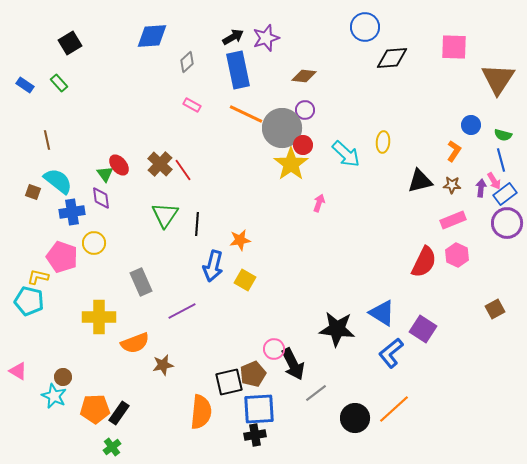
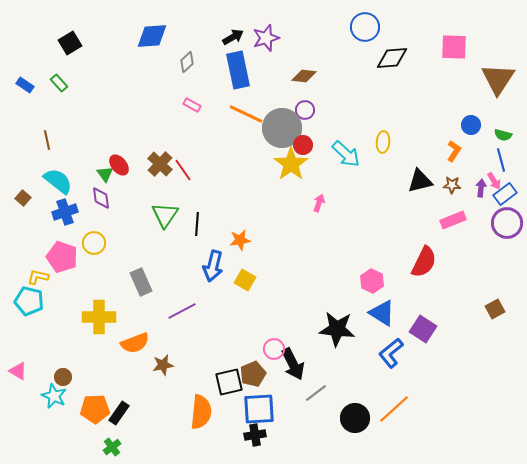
brown square at (33, 192): moved 10 px left, 6 px down; rotated 21 degrees clockwise
blue cross at (72, 212): moved 7 px left; rotated 10 degrees counterclockwise
pink hexagon at (457, 255): moved 85 px left, 26 px down
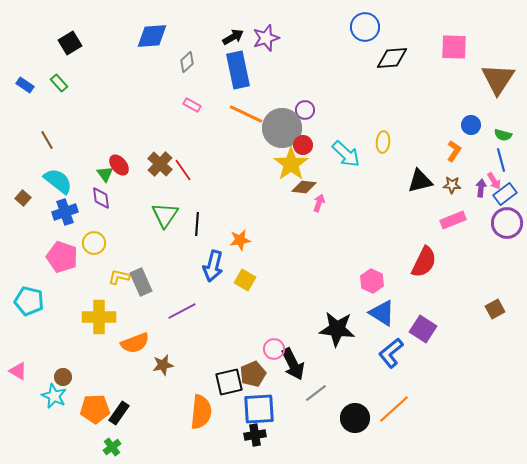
brown diamond at (304, 76): moved 111 px down
brown line at (47, 140): rotated 18 degrees counterclockwise
yellow L-shape at (38, 277): moved 81 px right
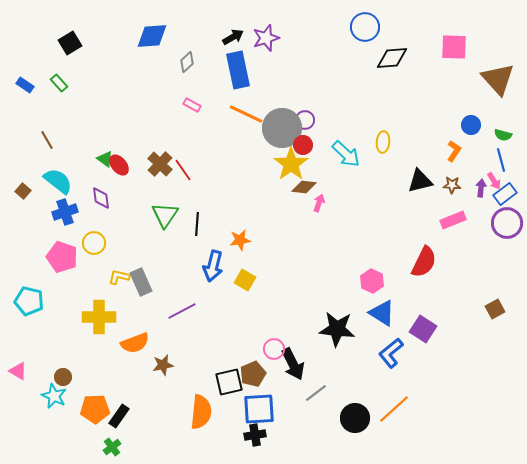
brown triangle at (498, 79): rotated 15 degrees counterclockwise
purple circle at (305, 110): moved 10 px down
green triangle at (105, 174): moved 15 px up; rotated 18 degrees counterclockwise
brown square at (23, 198): moved 7 px up
black rectangle at (119, 413): moved 3 px down
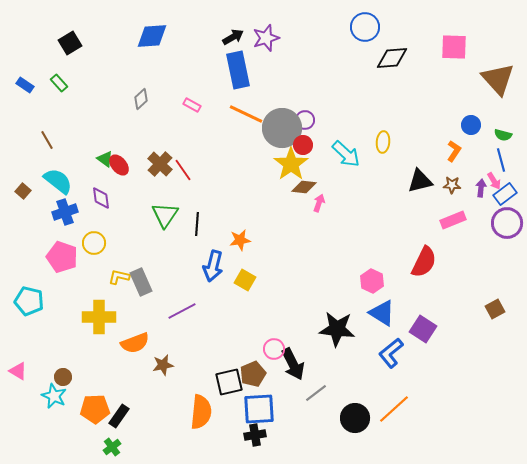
gray diamond at (187, 62): moved 46 px left, 37 px down
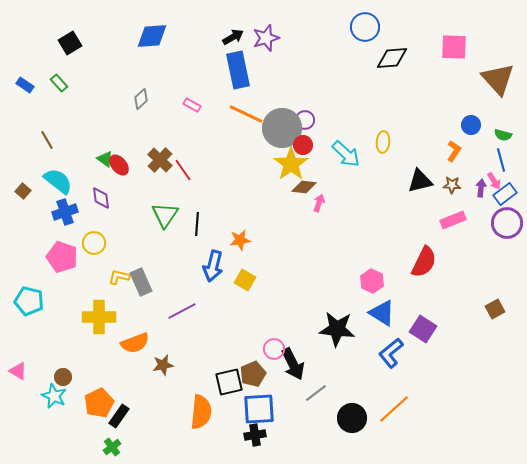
brown cross at (160, 164): moved 4 px up
orange pentagon at (95, 409): moved 4 px right, 6 px up; rotated 24 degrees counterclockwise
black circle at (355, 418): moved 3 px left
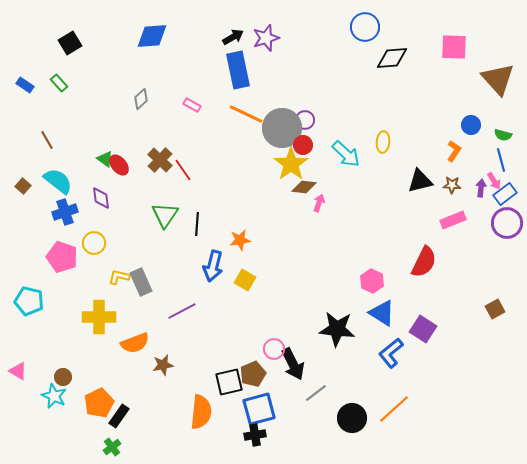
brown square at (23, 191): moved 5 px up
blue square at (259, 409): rotated 12 degrees counterclockwise
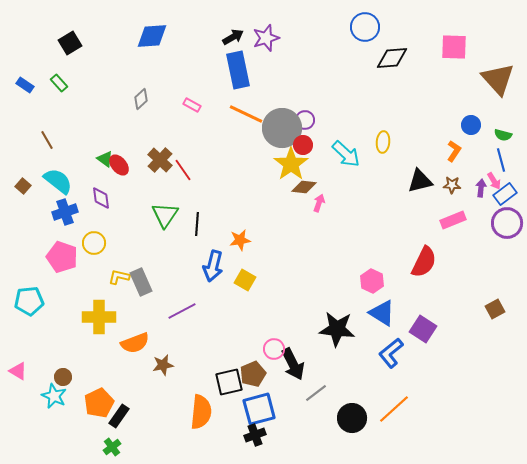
cyan pentagon at (29, 301): rotated 20 degrees counterclockwise
black cross at (255, 435): rotated 10 degrees counterclockwise
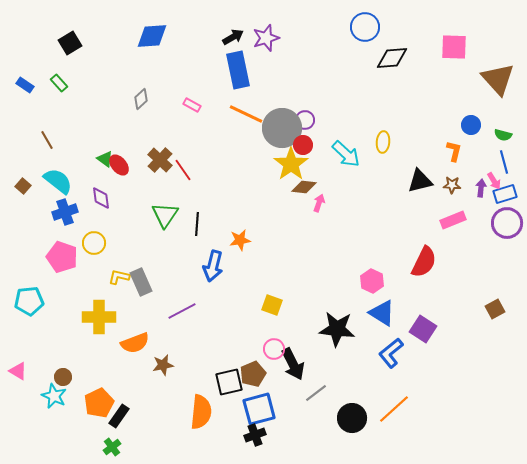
orange L-shape at (454, 151): rotated 20 degrees counterclockwise
blue line at (501, 160): moved 3 px right, 2 px down
blue rectangle at (505, 194): rotated 20 degrees clockwise
yellow square at (245, 280): moved 27 px right, 25 px down; rotated 10 degrees counterclockwise
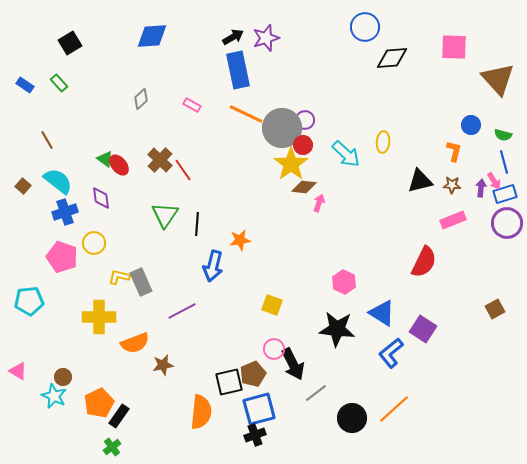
pink hexagon at (372, 281): moved 28 px left, 1 px down
